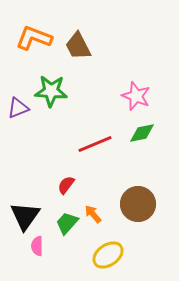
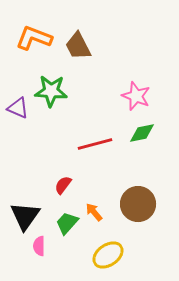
purple triangle: rotated 45 degrees clockwise
red line: rotated 8 degrees clockwise
red semicircle: moved 3 px left
orange arrow: moved 1 px right, 2 px up
pink semicircle: moved 2 px right
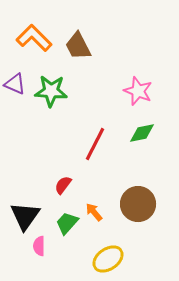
orange L-shape: rotated 24 degrees clockwise
pink star: moved 2 px right, 5 px up
purple triangle: moved 3 px left, 24 px up
red line: rotated 48 degrees counterclockwise
yellow ellipse: moved 4 px down
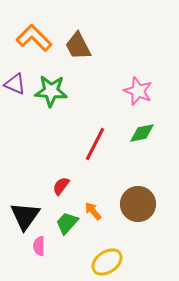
red semicircle: moved 2 px left, 1 px down
orange arrow: moved 1 px left, 1 px up
yellow ellipse: moved 1 px left, 3 px down
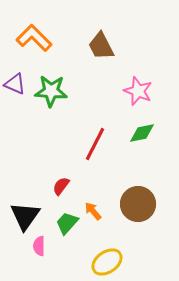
brown trapezoid: moved 23 px right
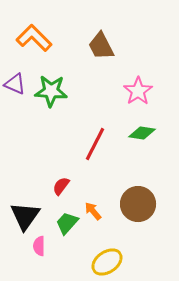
pink star: rotated 16 degrees clockwise
green diamond: rotated 20 degrees clockwise
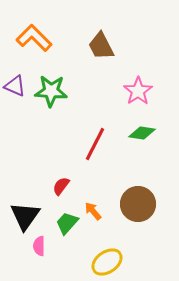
purple triangle: moved 2 px down
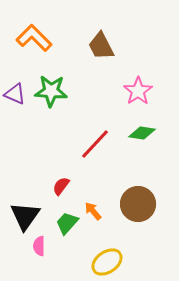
purple triangle: moved 8 px down
red line: rotated 16 degrees clockwise
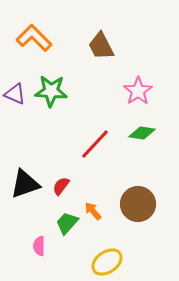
black triangle: moved 32 px up; rotated 36 degrees clockwise
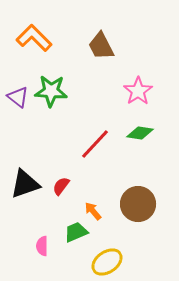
purple triangle: moved 3 px right, 3 px down; rotated 15 degrees clockwise
green diamond: moved 2 px left
green trapezoid: moved 9 px right, 9 px down; rotated 25 degrees clockwise
pink semicircle: moved 3 px right
